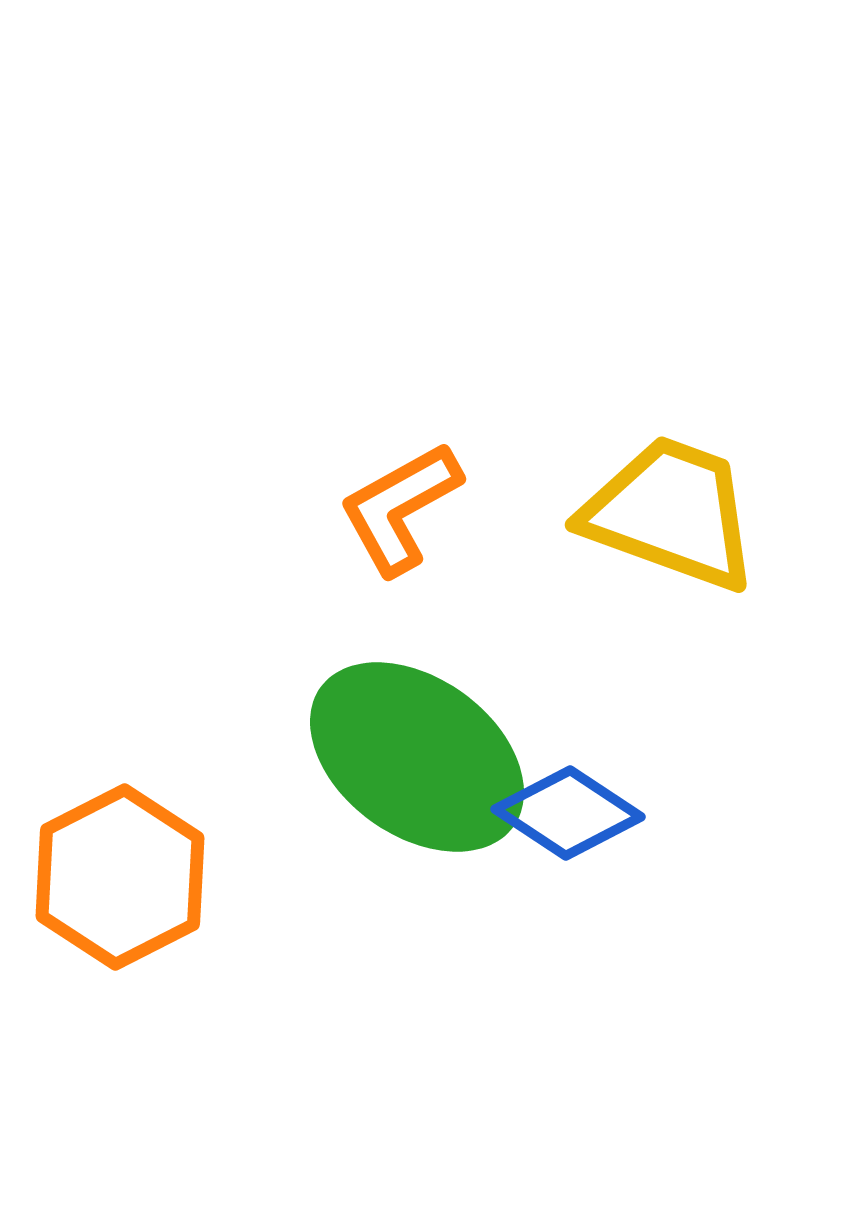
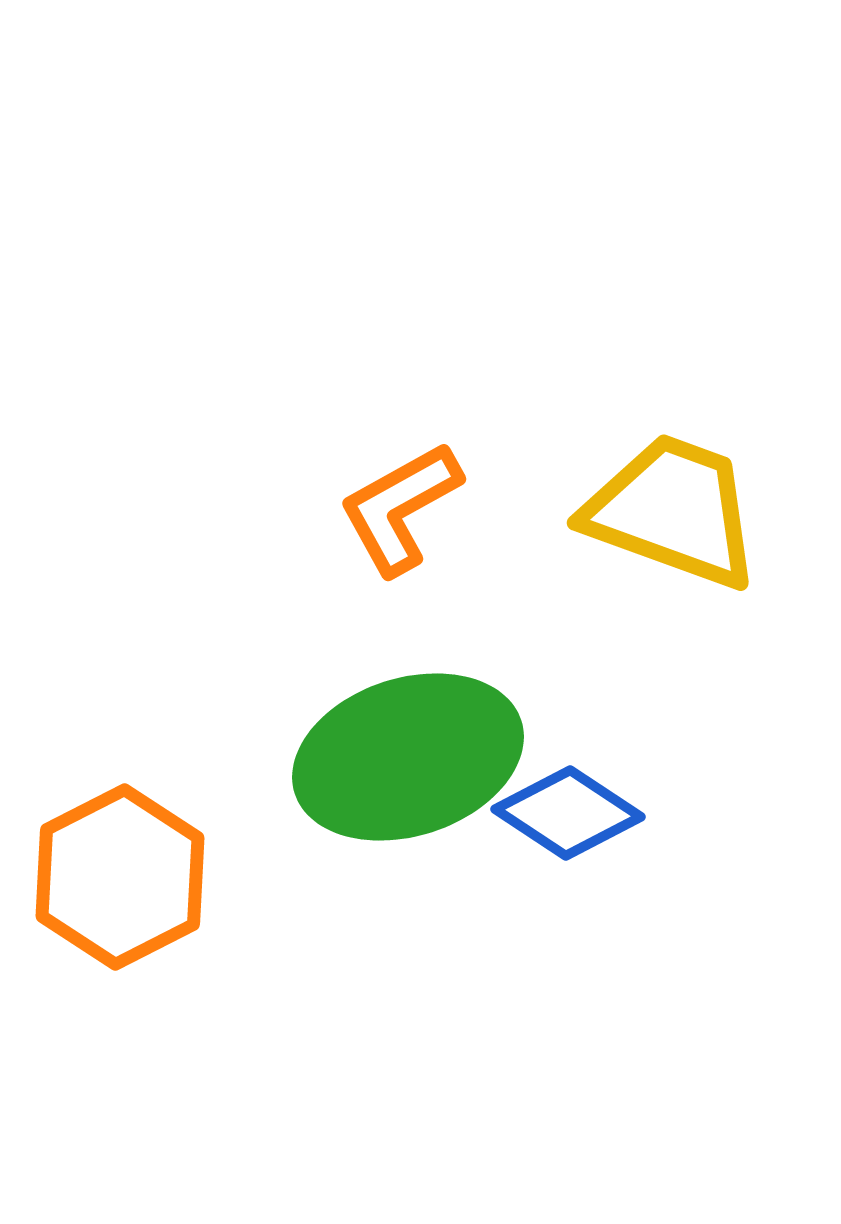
yellow trapezoid: moved 2 px right, 2 px up
green ellipse: moved 9 px left; rotated 54 degrees counterclockwise
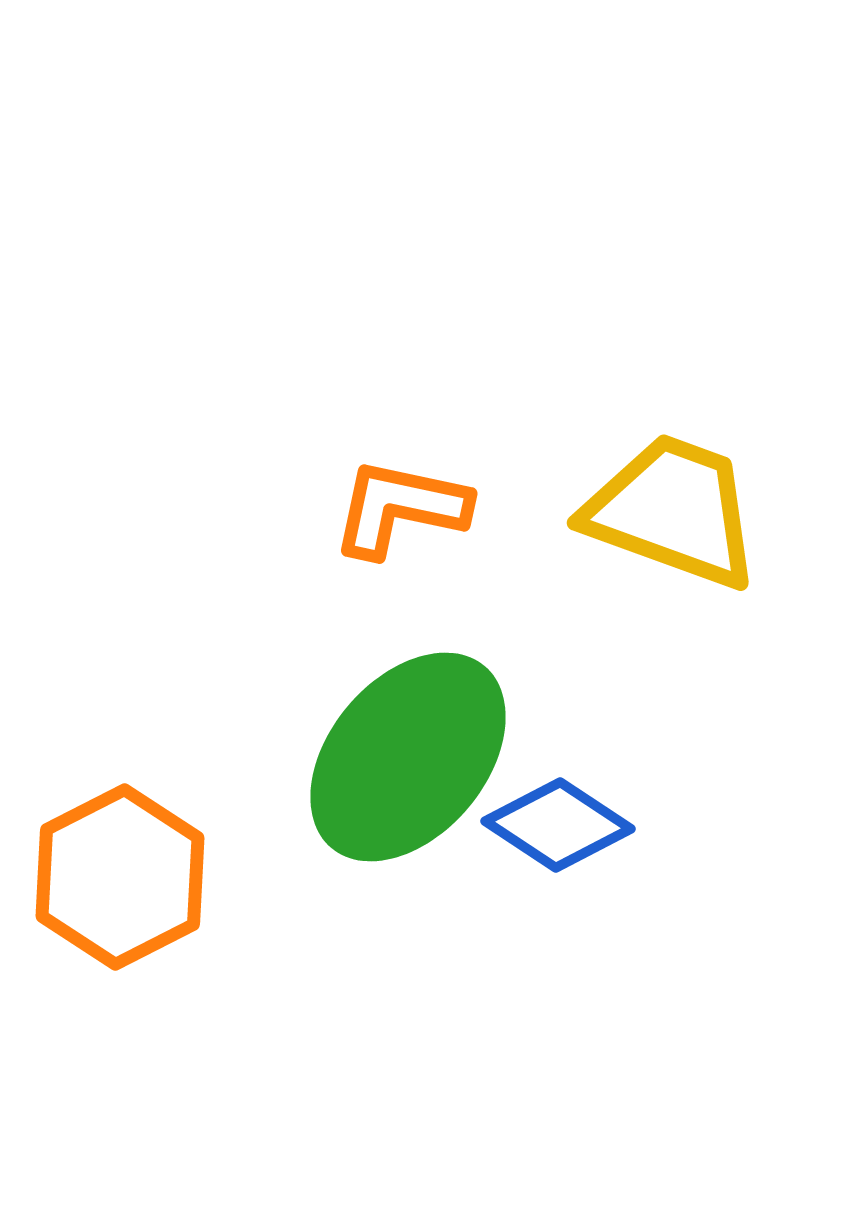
orange L-shape: rotated 41 degrees clockwise
green ellipse: rotated 32 degrees counterclockwise
blue diamond: moved 10 px left, 12 px down
